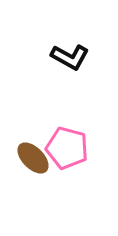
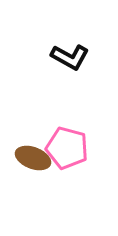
brown ellipse: rotated 24 degrees counterclockwise
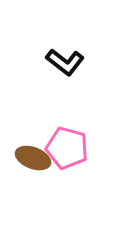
black L-shape: moved 5 px left, 5 px down; rotated 9 degrees clockwise
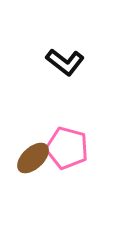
brown ellipse: rotated 64 degrees counterclockwise
